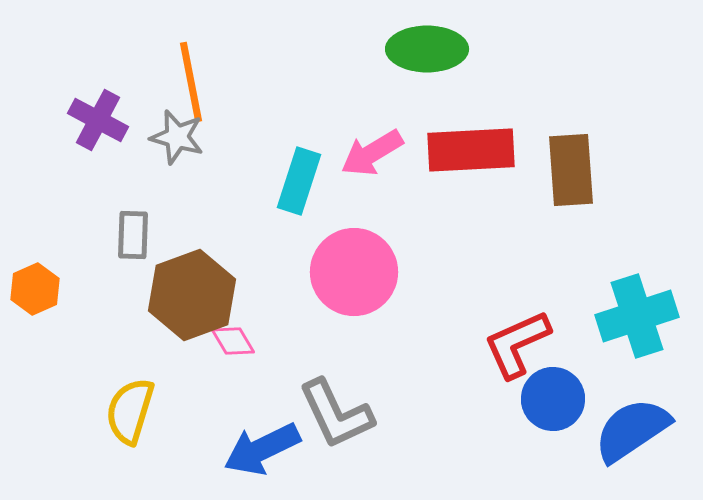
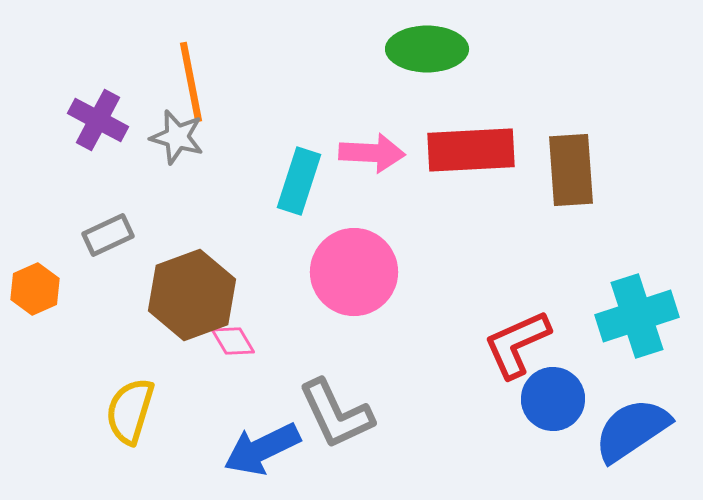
pink arrow: rotated 146 degrees counterclockwise
gray rectangle: moved 25 px left; rotated 63 degrees clockwise
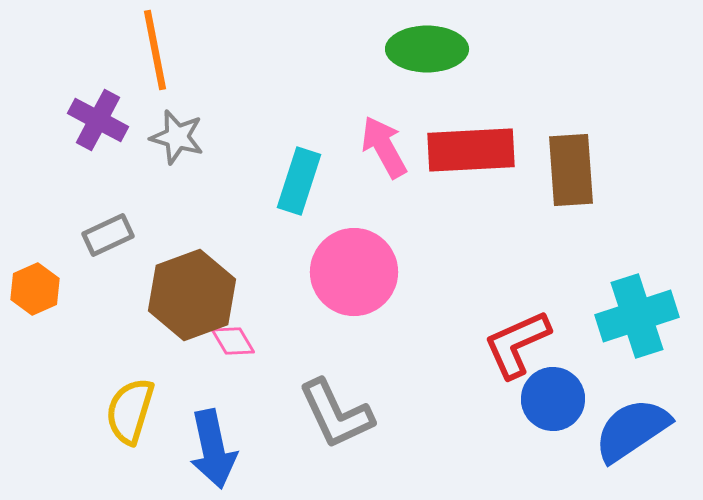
orange line: moved 36 px left, 32 px up
pink arrow: moved 12 px right, 6 px up; rotated 122 degrees counterclockwise
blue arrow: moved 49 px left; rotated 76 degrees counterclockwise
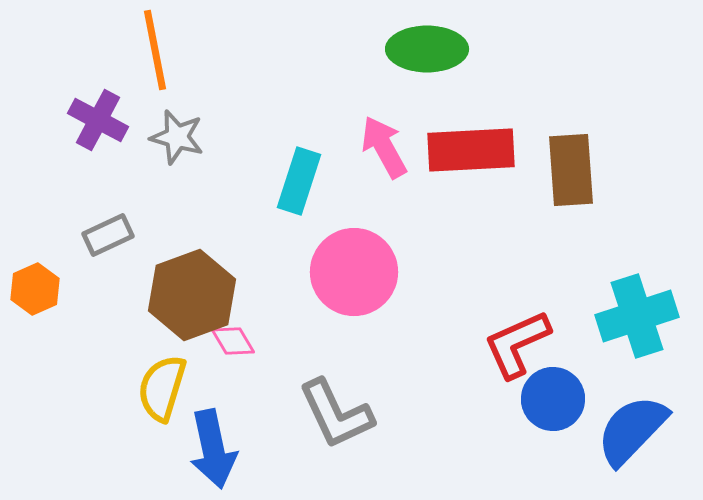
yellow semicircle: moved 32 px right, 23 px up
blue semicircle: rotated 12 degrees counterclockwise
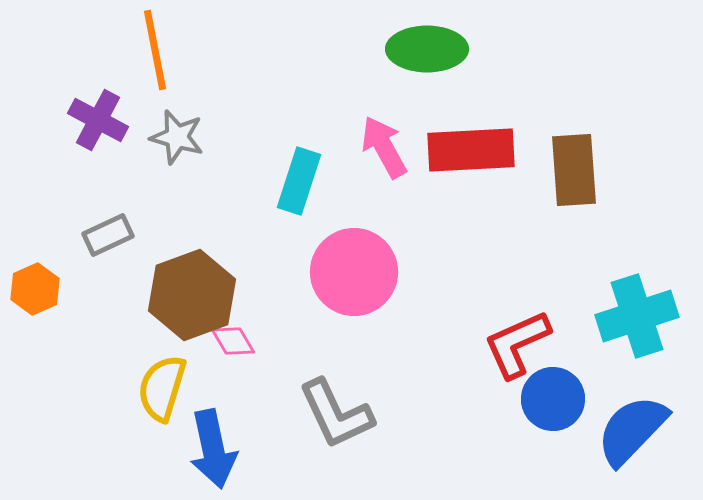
brown rectangle: moved 3 px right
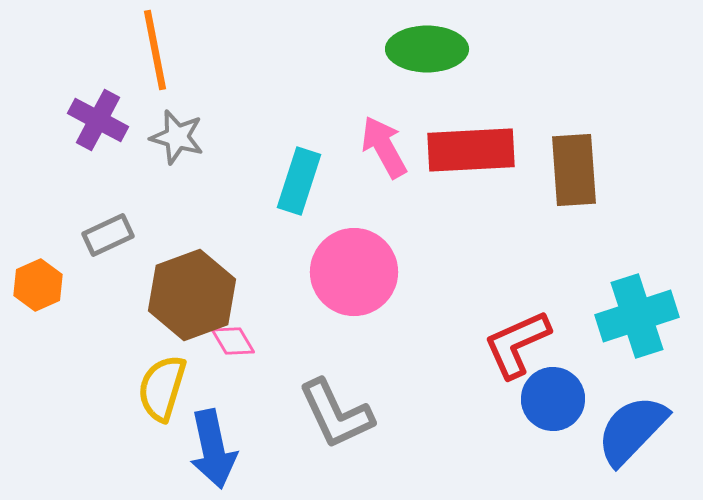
orange hexagon: moved 3 px right, 4 px up
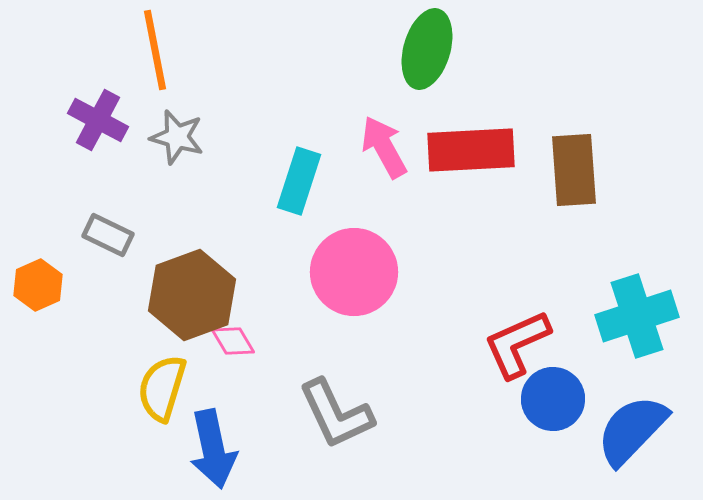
green ellipse: rotated 74 degrees counterclockwise
gray rectangle: rotated 51 degrees clockwise
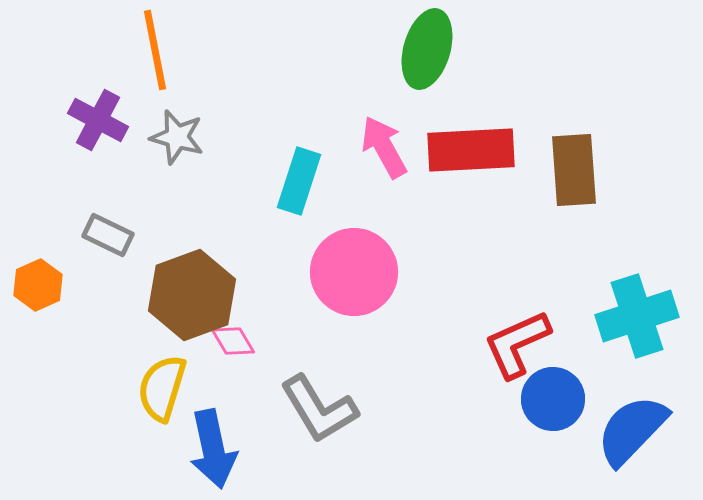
gray L-shape: moved 17 px left, 5 px up; rotated 6 degrees counterclockwise
